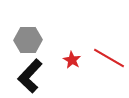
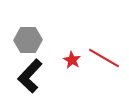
red line: moved 5 px left
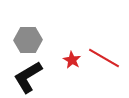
black L-shape: moved 2 px left, 1 px down; rotated 16 degrees clockwise
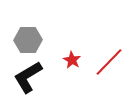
red line: moved 5 px right, 4 px down; rotated 76 degrees counterclockwise
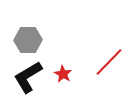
red star: moved 9 px left, 14 px down
